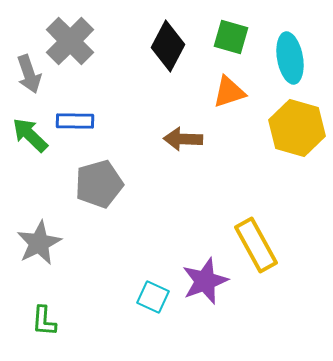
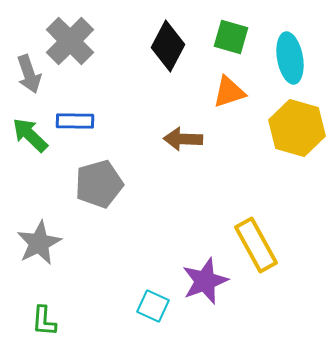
cyan square: moved 9 px down
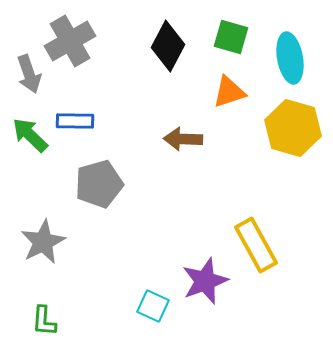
gray cross: rotated 15 degrees clockwise
yellow hexagon: moved 4 px left
gray star: moved 4 px right, 1 px up
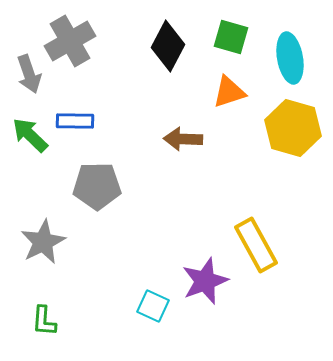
gray pentagon: moved 2 px left, 2 px down; rotated 15 degrees clockwise
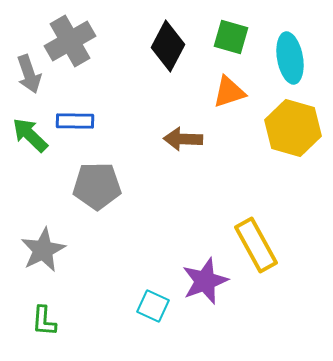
gray star: moved 8 px down
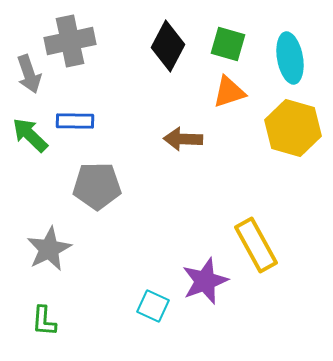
green square: moved 3 px left, 7 px down
gray cross: rotated 18 degrees clockwise
gray star: moved 6 px right, 1 px up
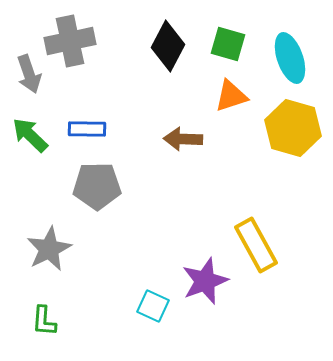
cyan ellipse: rotated 9 degrees counterclockwise
orange triangle: moved 2 px right, 4 px down
blue rectangle: moved 12 px right, 8 px down
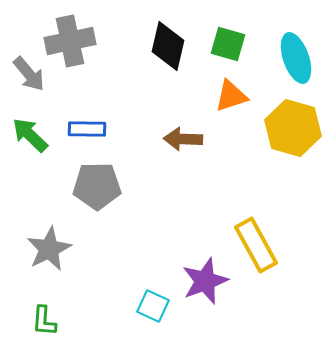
black diamond: rotated 15 degrees counterclockwise
cyan ellipse: moved 6 px right
gray arrow: rotated 21 degrees counterclockwise
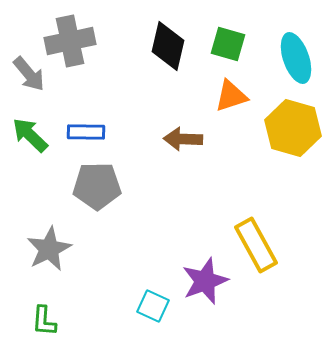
blue rectangle: moved 1 px left, 3 px down
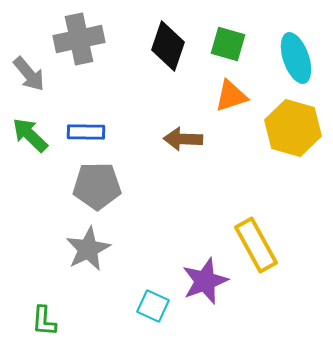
gray cross: moved 9 px right, 2 px up
black diamond: rotated 6 degrees clockwise
gray star: moved 39 px right
